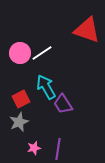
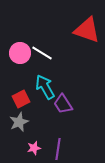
white line: rotated 65 degrees clockwise
cyan arrow: moved 1 px left
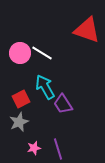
purple line: rotated 25 degrees counterclockwise
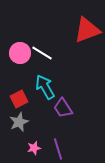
red triangle: rotated 40 degrees counterclockwise
red square: moved 2 px left
purple trapezoid: moved 4 px down
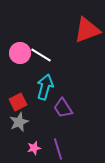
white line: moved 1 px left, 2 px down
cyan arrow: rotated 45 degrees clockwise
red square: moved 1 px left, 3 px down
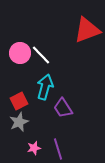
white line: rotated 15 degrees clockwise
red square: moved 1 px right, 1 px up
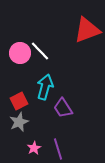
white line: moved 1 px left, 4 px up
pink star: rotated 16 degrees counterclockwise
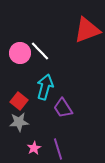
red square: rotated 24 degrees counterclockwise
gray star: rotated 18 degrees clockwise
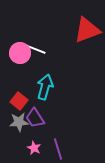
white line: moved 5 px left, 2 px up; rotated 25 degrees counterclockwise
purple trapezoid: moved 28 px left, 10 px down
pink star: rotated 16 degrees counterclockwise
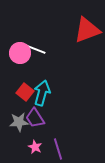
cyan arrow: moved 3 px left, 6 px down
red square: moved 6 px right, 9 px up
pink star: moved 1 px right, 1 px up
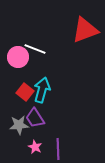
red triangle: moved 2 px left
pink circle: moved 2 px left, 4 px down
cyan arrow: moved 3 px up
gray star: moved 3 px down
purple line: rotated 15 degrees clockwise
